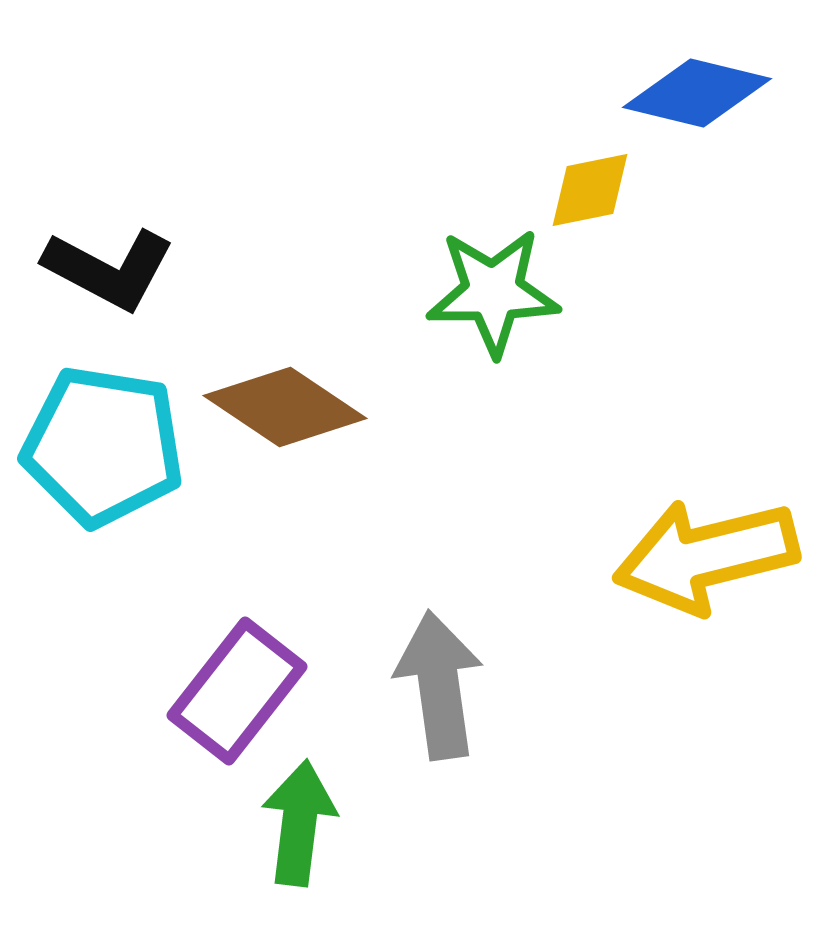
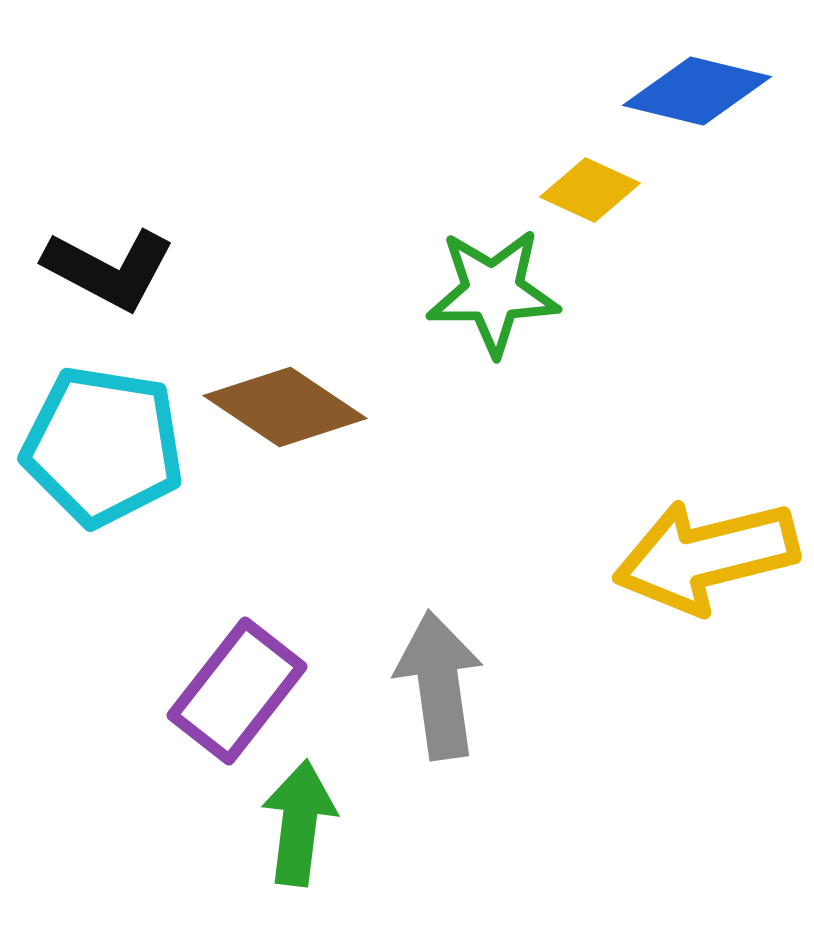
blue diamond: moved 2 px up
yellow diamond: rotated 36 degrees clockwise
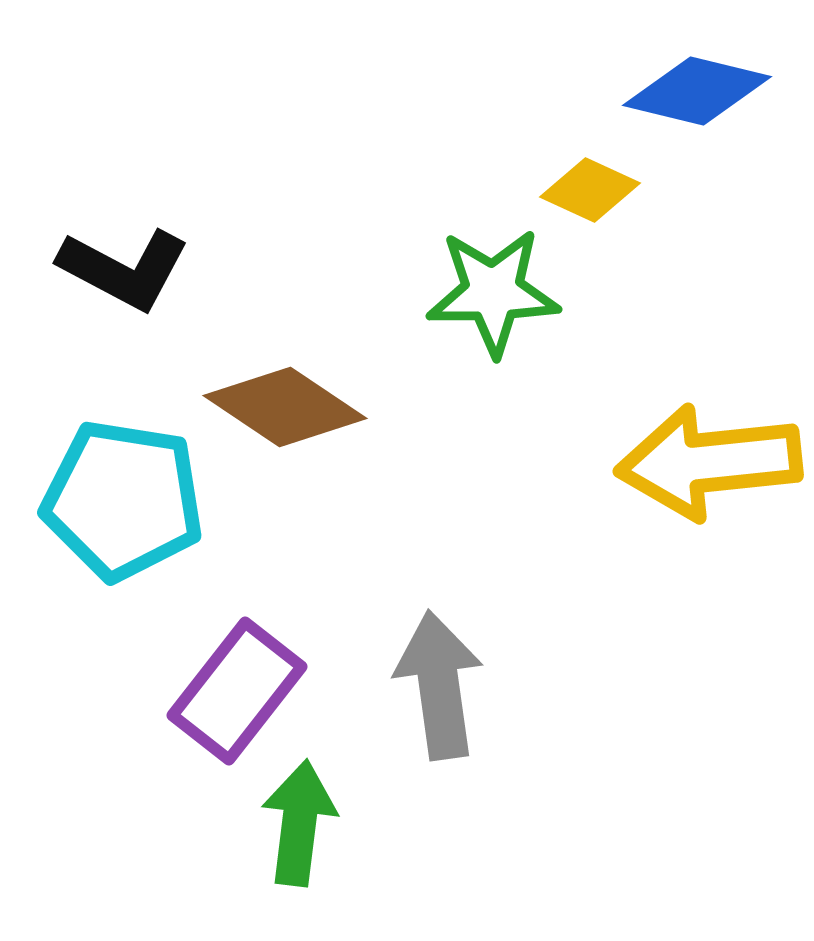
black L-shape: moved 15 px right
cyan pentagon: moved 20 px right, 54 px down
yellow arrow: moved 3 px right, 94 px up; rotated 8 degrees clockwise
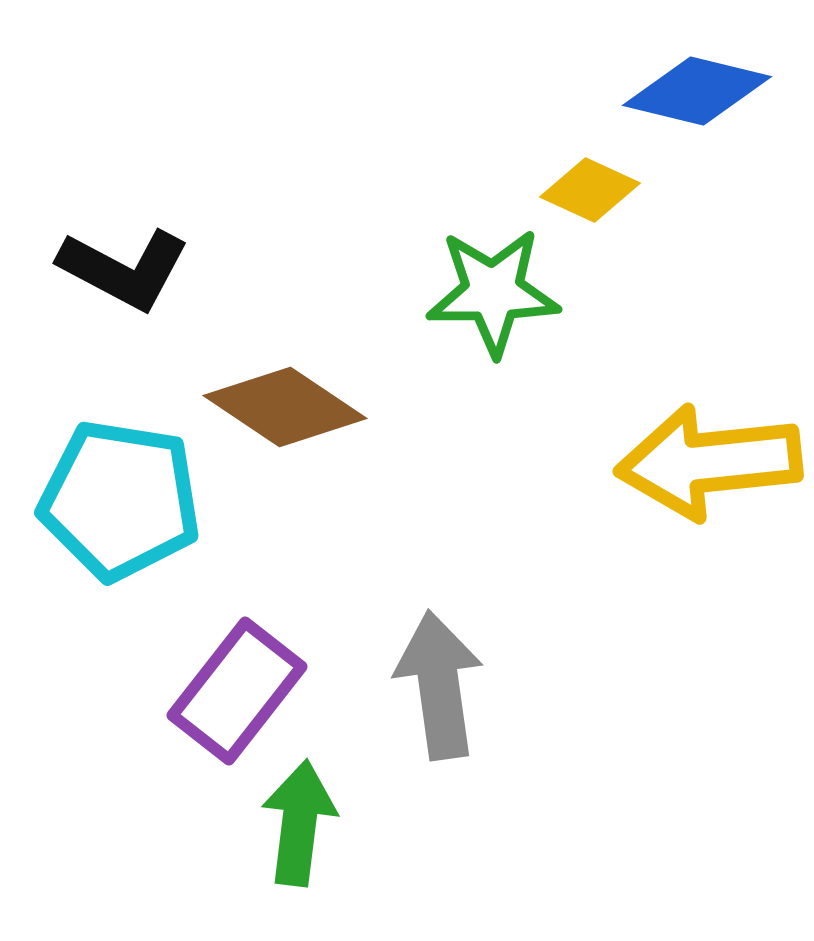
cyan pentagon: moved 3 px left
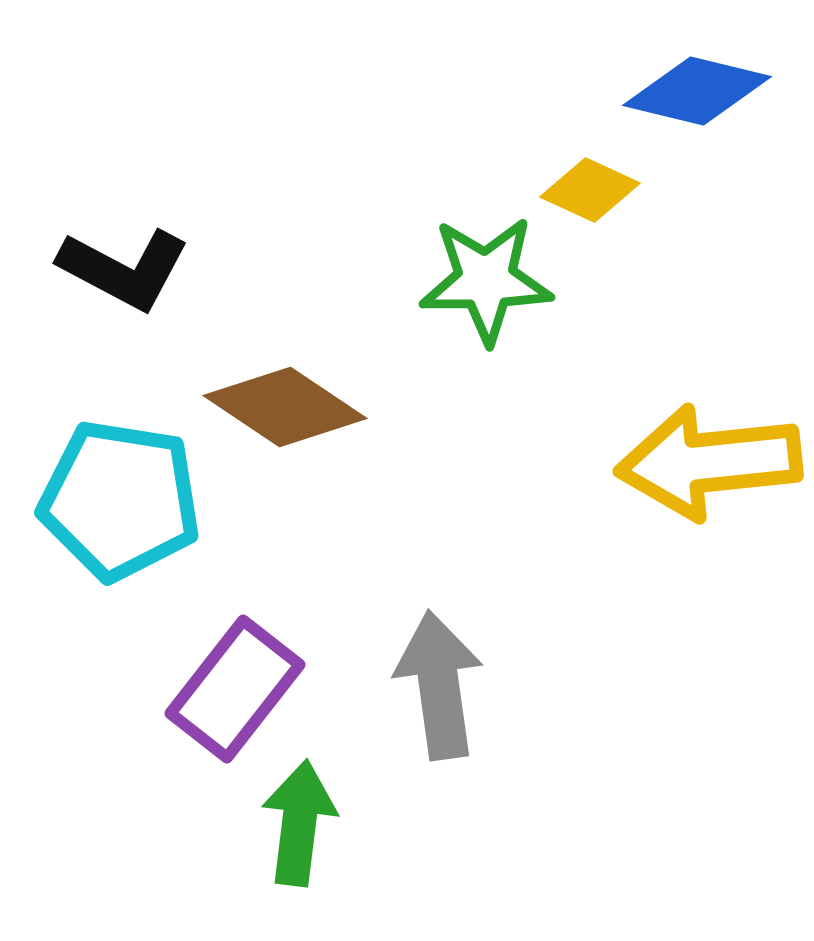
green star: moved 7 px left, 12 px up
purple rectangle: moved 2 px left, 2 px up
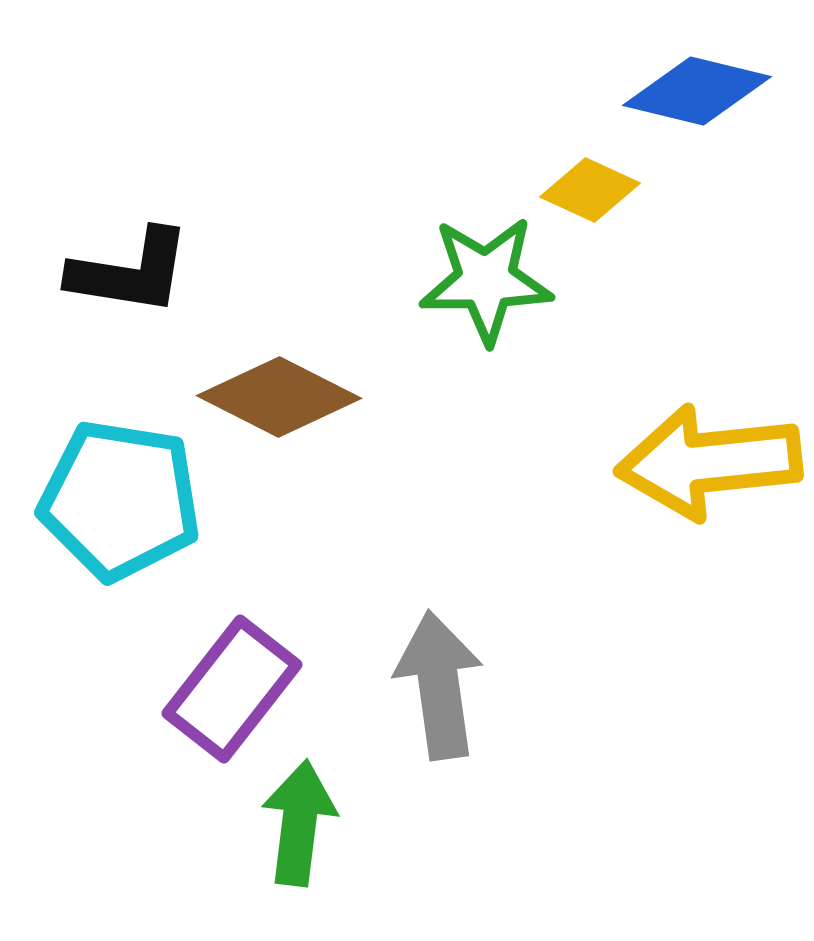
black L-shape: moved 6 px right, 3 px down; rotated 19 degrees counterclockwise
brown diamond: moved 6 px left, 10 px up; rotated 7 degrees counterclockwise
purple rectangle: moved 3 px left
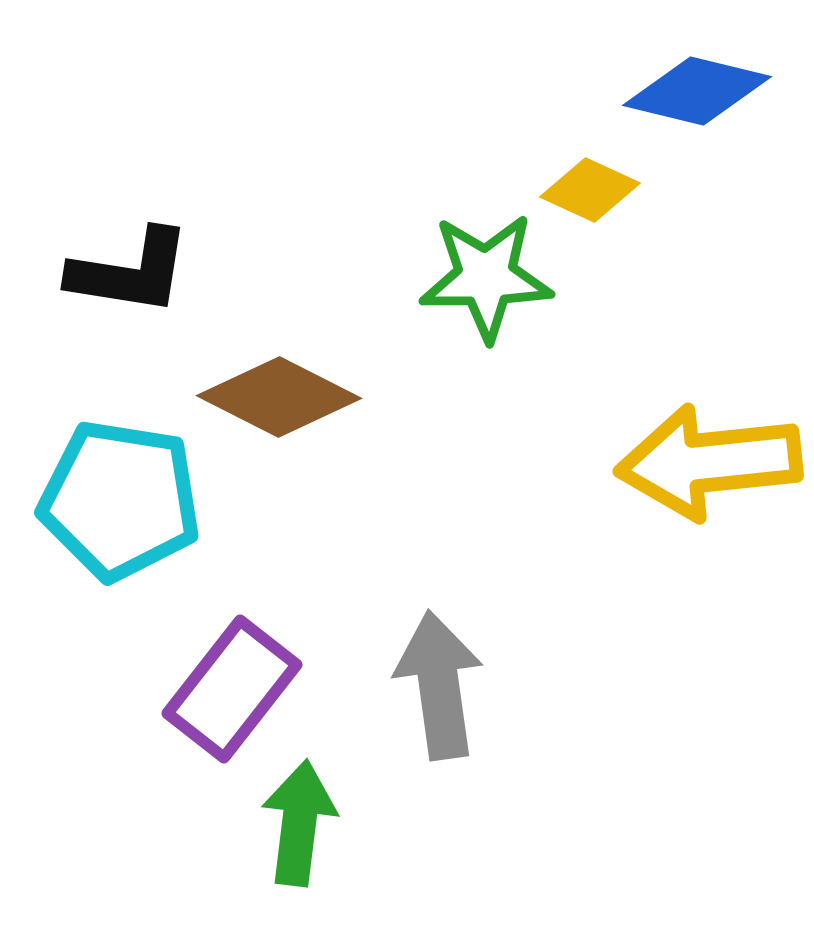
green star: moved 3 px up
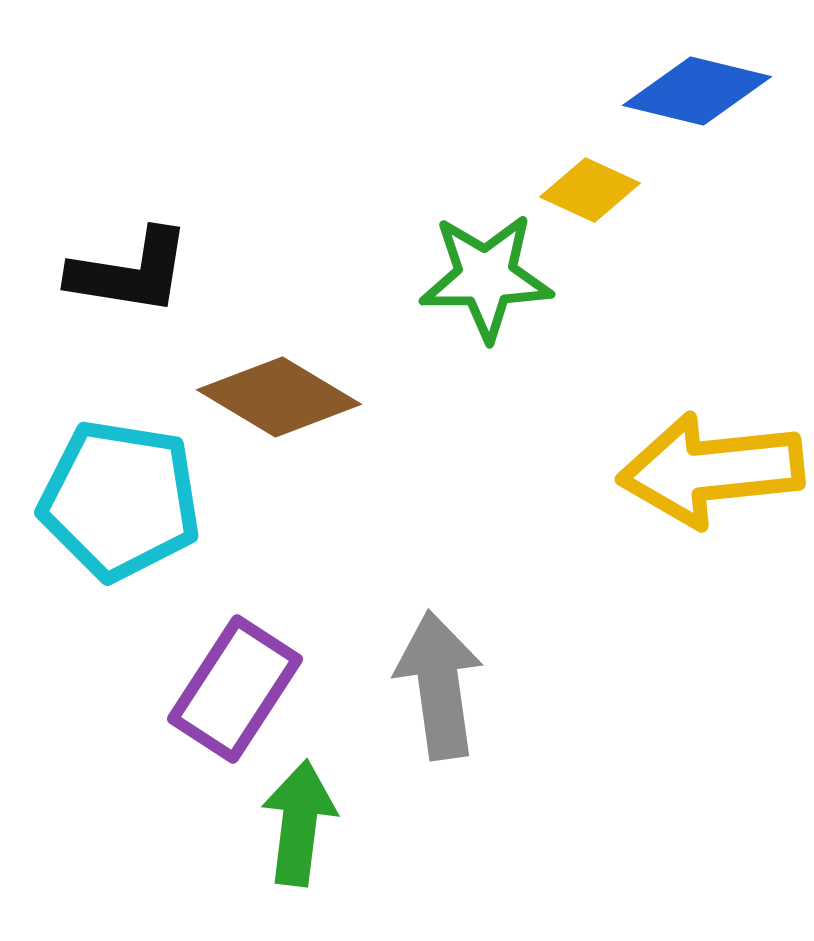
brown diamond: rotated 4 degrees clockwise
yellow arrow: moved 2 px right, 8 px down
purple rectangle: moved 3 px right; rotated 5 degrees counterclockwise
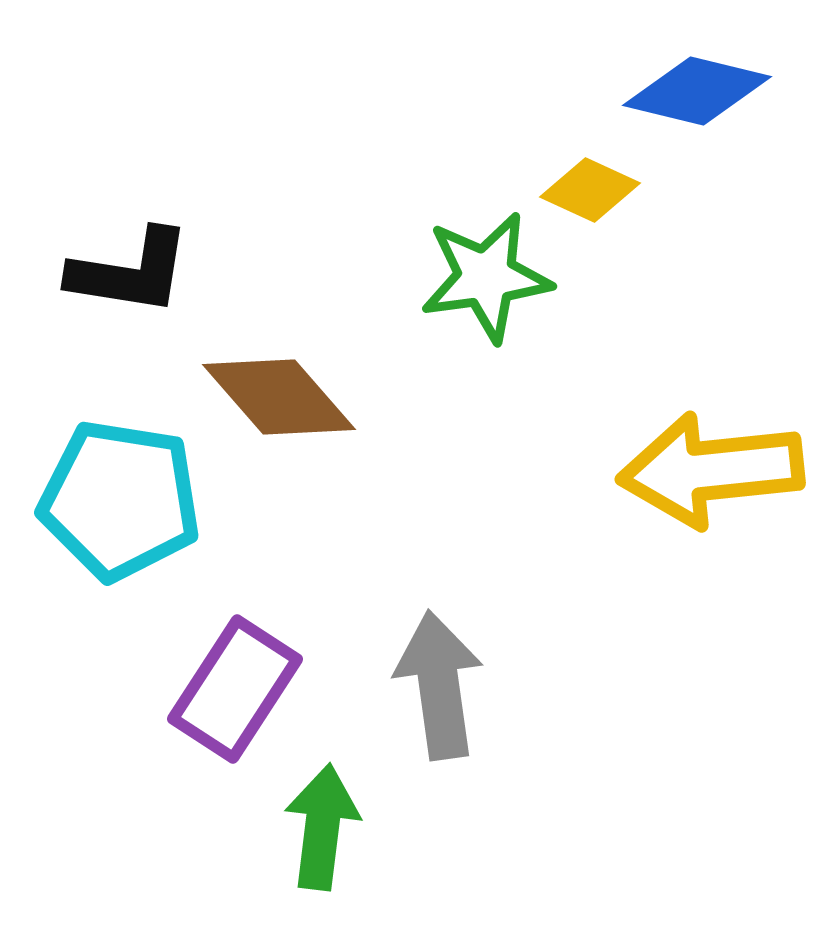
green star: rotated 7 degrees counterclockwise
brown diamond: rotated 18 degrees clockwise
green arrow: moved 23 px right, 4 px down
